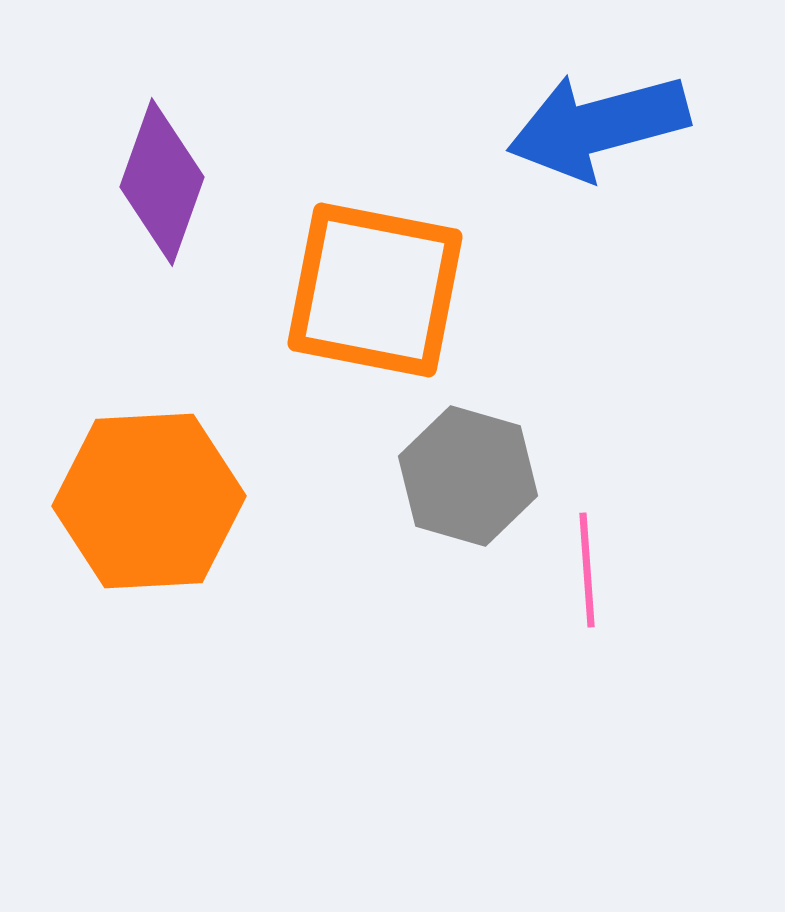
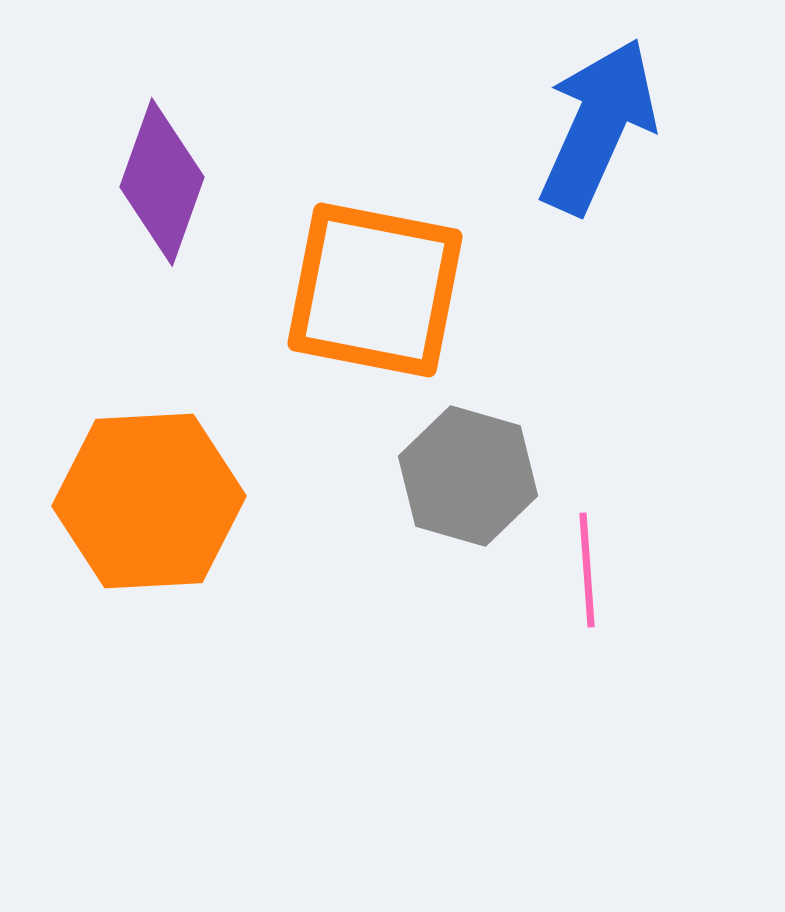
blue arrow: rotated 129 degrees clockwise
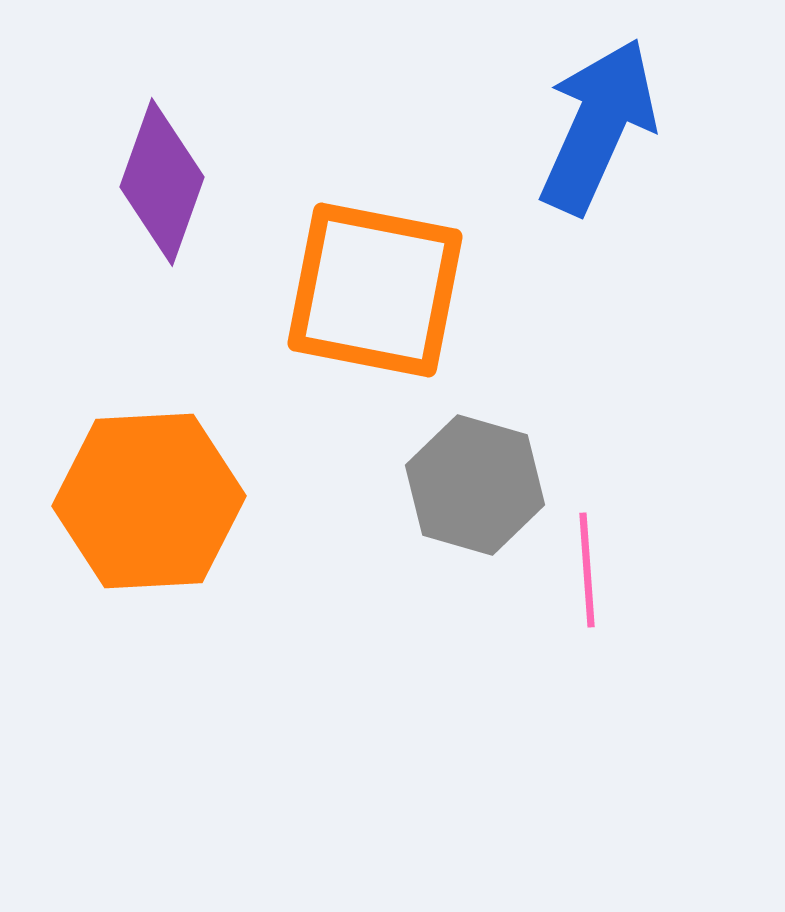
gray hexagon: moved 7 px right, 9 px down
